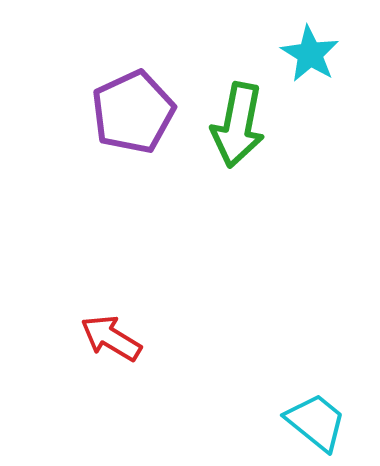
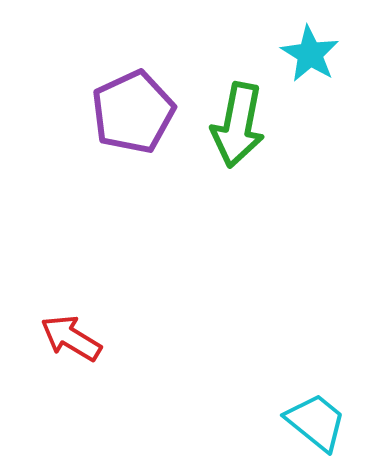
red arrow: moved 40 px left
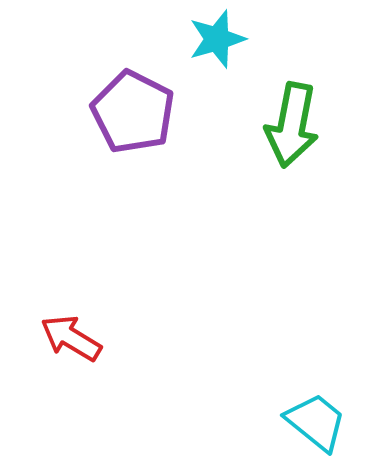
cyan star: moved 93 px left, 15 px up; rotated 24 degrees clockwise
purple pentagon: rotated 20 degrees counterclockwise
green arrow: moved 54 px right
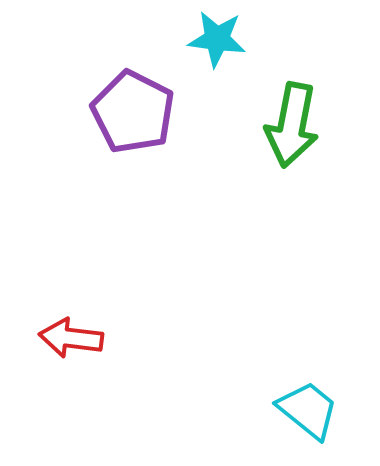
cyan star: rotated 24 degrees clockwise
red arrow: rotated 24 degrees counterclockwise
cyan trapezoid: moved 8 px left, 12 px up
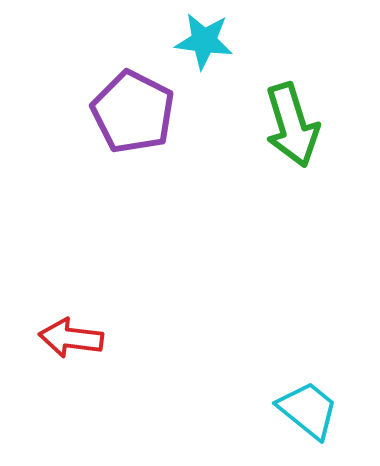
cyan star: moved 13 px left, 2 px down
green arrow: rotated 28 degrees counterclockwise
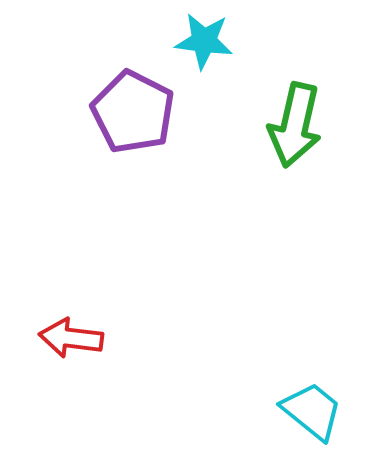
green arrow: moved 3 px right; rotated 30 degrees clockwise
cyan trapezoid: moved 4 px right, 1 px down
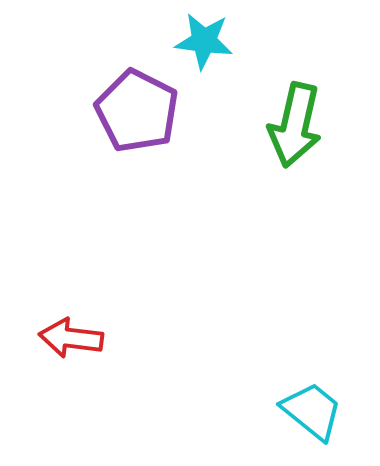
purple pentagon: moved 4 px right, 1 px up
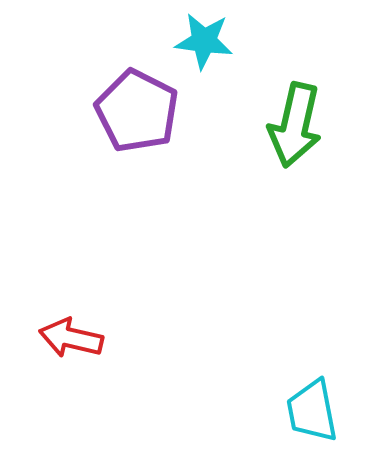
red arrow: rotated 6 degrees clockwise
cyan trapezoid: rotated 140 degrees counterclockwise
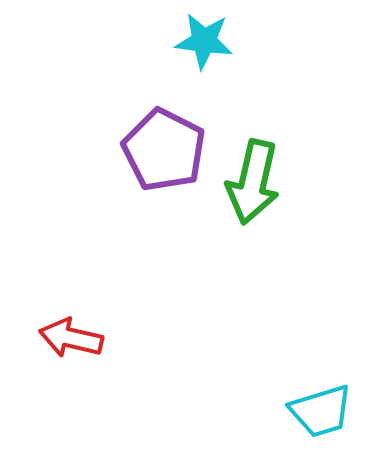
purple pentagon: moved 27 px right, 39 px down
green arrow: moved 42 px left, 57 px down
cyan trapezoid: moved 9 px right; rotated 96 degrees counterclockwise
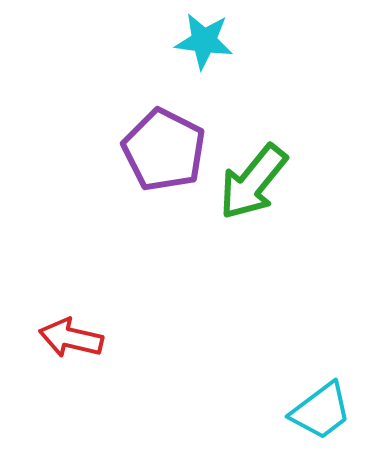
green arrow: rotated 26 degrees clockwise
cyan trapezoid: rotated 20 degrees counterclockwise
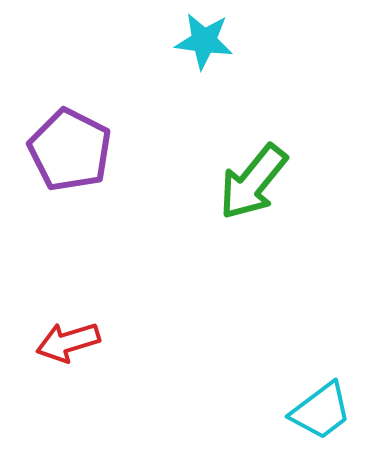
purple pentagon: moved 94 px left
red arrow: moved 3 px left, 4 px down; rotated 30 degrees counterclockwise
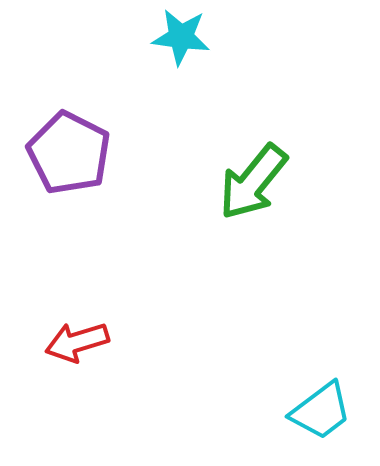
cyan star: moved 23 px left, 4 px up
purple pentagon: moved 1 px left, 3 px down
red arrow: moved 9 px right
